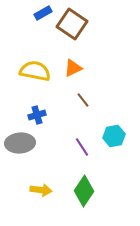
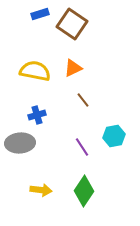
blue rectangle: moved 3 px left, 1 px down; rotated 12 degrees clockwise
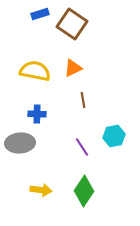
brown line: rotated 28 degrees clockwise
blue cross: moved 1 px up; rotated 18 degrees clockwise
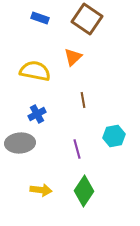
blue rectangle: moved 4 px down; rotated 36 degrees clockwise
brown square: moved 15 px right, 5 px up
orange triangle: moved 11 px up; rotated 18 degrees counterclockwise
blue cross: rotated 30 degrees counterclockwise
purple line: moved 5 px left, 2 px down; rotated 18 degrees clockwise
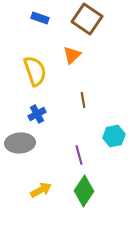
orange triangle: moved 1 px left, 2 px up
yellow semicircle: rotated 60 degrees clockwise
purple line: moved 2 px right, 6 px down
yellow arrow: rotated 35 degrees counterclockwise
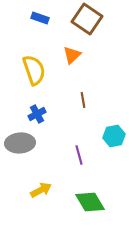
yellow semicircle: moved 1 px left, 1 px up
green diamond: moved 6 px right, 11 px down; rotated 64 degrees counterclockwise
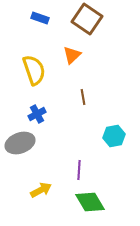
brown line: moved 3 px up
gray ellipse: rotated 16 degrees counterclockwise
purple line: moved 15 px down; rotated 18 degrees clockwise
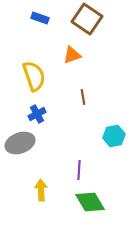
orange triangle: rotated 24 degrees clockwise
yellow semicircle: moved 6 px down
yellow arrow: rotated 65 degrees counterclockwise
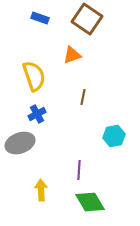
brown line: rotated 21 degrees clockwise
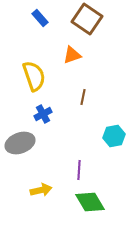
blue rectangle: rotated 30 degrees clockwise
blue cross: moved 6 px right
yellow arrow: rotated 80 degrees clockwise
